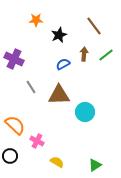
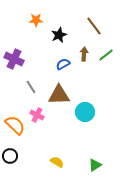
pink cross: moved 26 px up
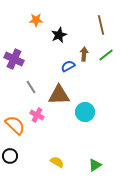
brown line: moved 7 px right, 1 px up; rotated 24 degrees clockwise
blue semicircle: moved 5 px right, 2 px down
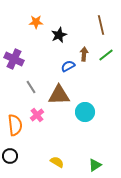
orange star: moved 2 px down
pink cross: rotated 24 degrees clockwise
orange semicircle: rotated 40 degrees clockwise
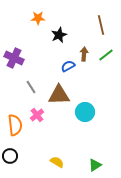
orange star: moved 2 px right, 4 px up
purple cross: moved 1 px up
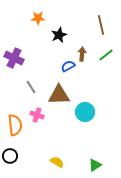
brown arrow: moved 2 px left
pink cross: rotated 32 degrees counterclockwise
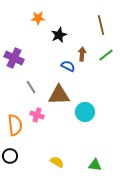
blue semicircle: rotated 56 degrees clockwise
green triangle: rotated 40 degrees clockwise
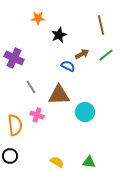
brown arrow: rotated 56 degrees clockwise
green triangle: moved 6 px left, 3 px up
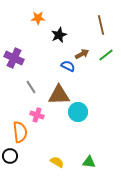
cyan circle: moved 7 px left
orange semicircle: moved 5 px right, 7 px down
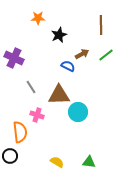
brown line: rotated 12 degrees clockwise
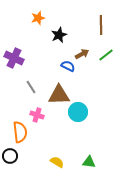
orange star: rotated 16 degrees counterclockwise
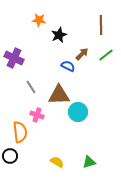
orange star: moved 1 px right, 2 px down; rotated 24 degrees clockwise
brown arrow: rotated 16 degrees counterclockwise
green triangle: rotated 24 degrees counterclockwise
